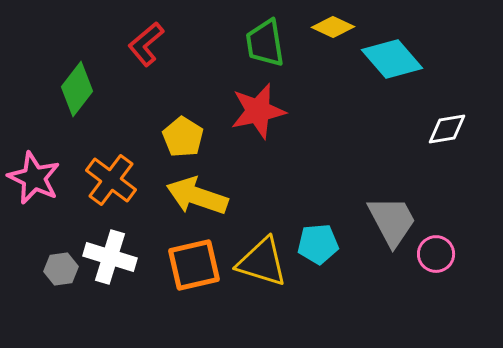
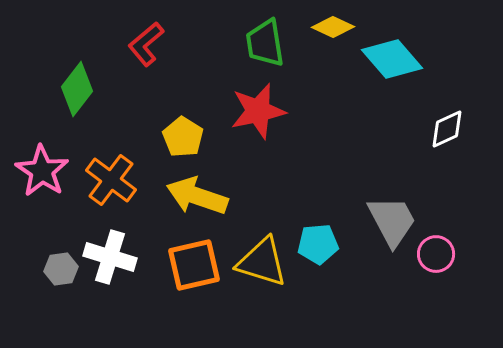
white diamond: rotated 15 degrees counterclockwise
pink star: moved 8 px right, 7 px up; rotated 8 degrees clockwise
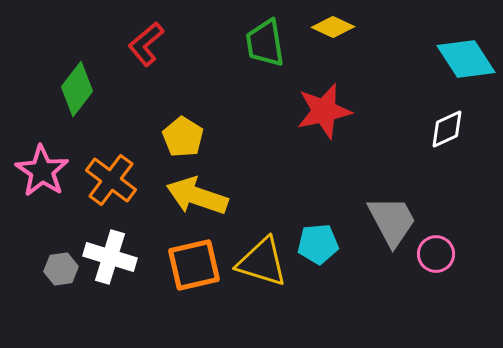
cyan diamond: moved 74 px right; rotated 8 degrees clockwise
red star: moved 66 px right
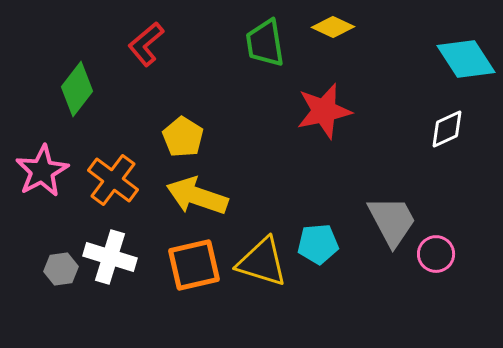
pink star: rotated 10 degrees clockwise
orange cross: moved 2 px right
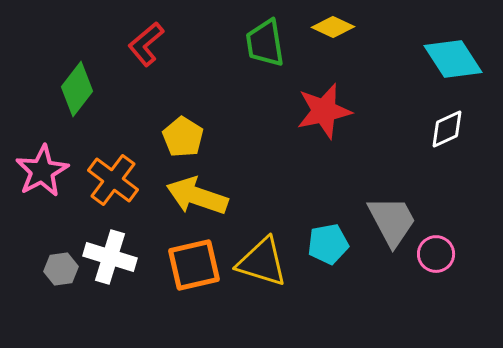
cyan diamond: moved 13 px left
cyan pentagon: moved 10 px right; rotated 6 degrees counterclockwise
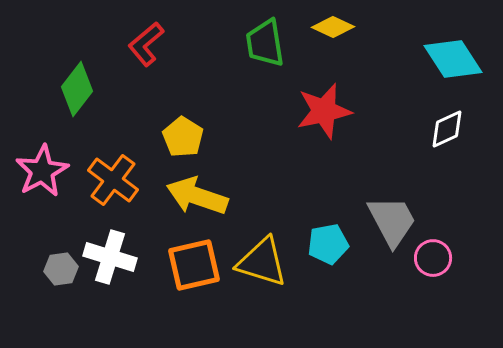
pink circle: moved 3 px left, 4 px down
